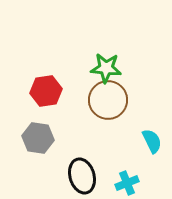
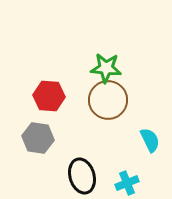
red hexagon: moved 3 px right, 5 px down; rotated 12 degrees clockwise
cyan semicircle: moved 2 px left, 1 px up
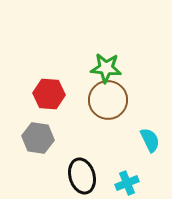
red hexagon: moved 2 px up
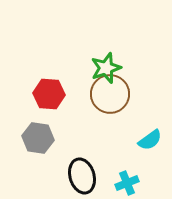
green star: rotated 24 degrees counterclockwise
brown circle: moved 2 px right, 6 px up
cyan semicircle: rotated 80 degrees clockwise
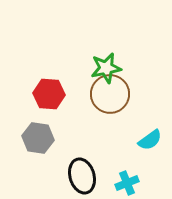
green star: rotated 8 degrees clockwise
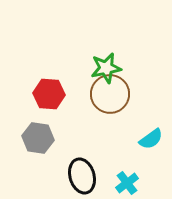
cyan semicircle: moved 1 px right, 1 px up
cyan cross: rotated 15 degrees counterclockwise
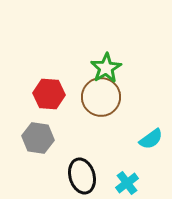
green star: rotated 20 degrees counterclockwise
brown circle: moved 9 px left, 3 px down
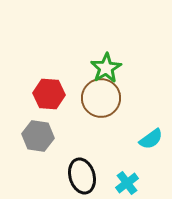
brown circle: moved 1 px down
gray hexagon: moved 2 px up
